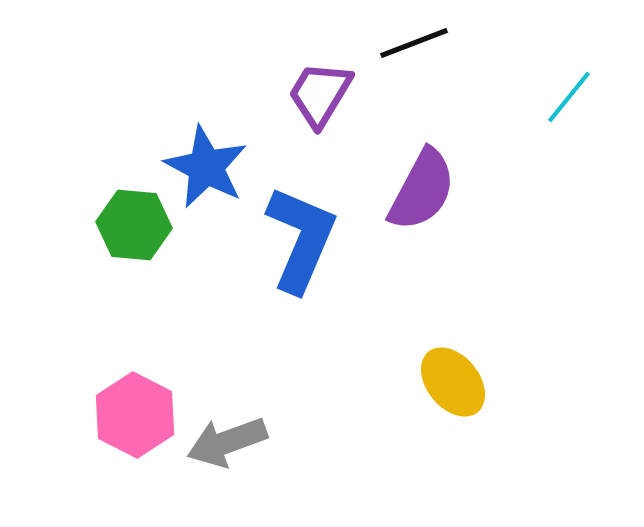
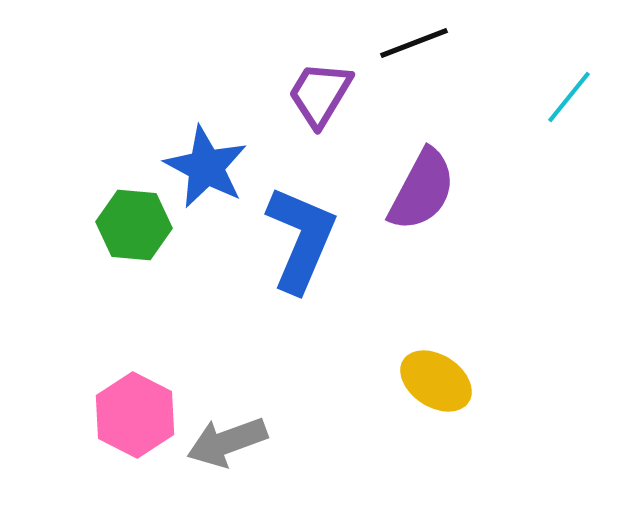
yellow ellipse: moved 17 px left, 1 px up; rotated 18 degrees counterclockwise
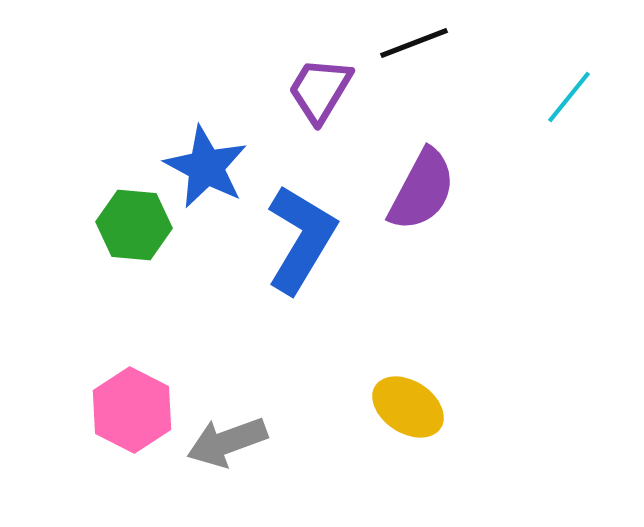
purple trapezoid: moved 4 px up
blue L-shape: rotated 8 degrees clockwise
yellow ellipse: moved 28 px left, 26 px down
pink hexagon: moved 3 px left, 5 px up
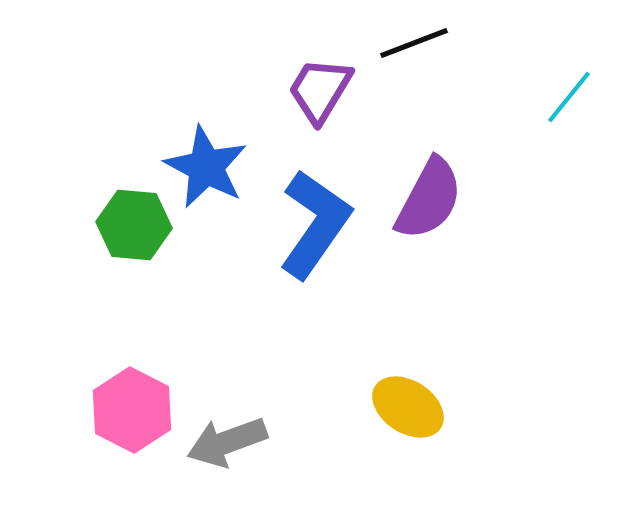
purple semicircle: moved 7 px right, 9 px down
blue L-shape: moved 14 px right, 15 px up; rotated 4 degrees clockwise
